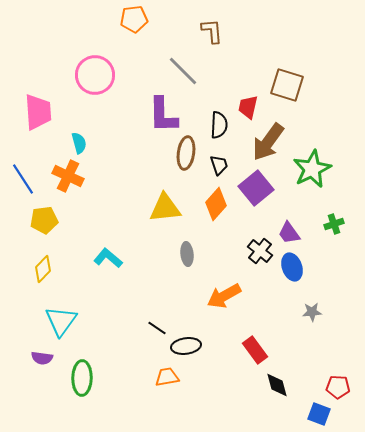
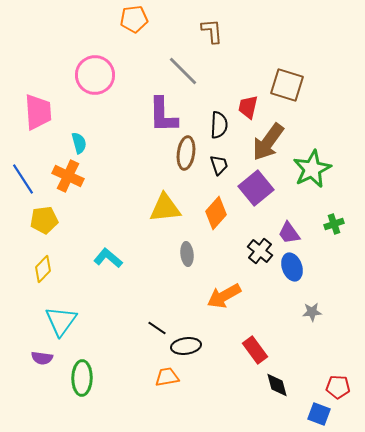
orange diamond: moved 9 px down
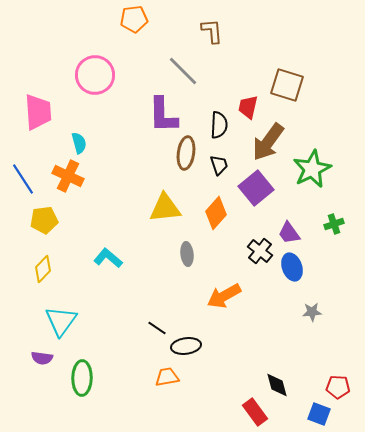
red rectangle: moved 62 px down
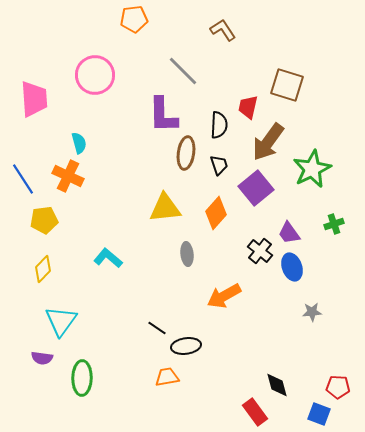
brown L-shape: moved 11 px right, 1 px up; rotated 28 degrees counterclockwise
pink trapezoid: moved 4 px left, 13 px up
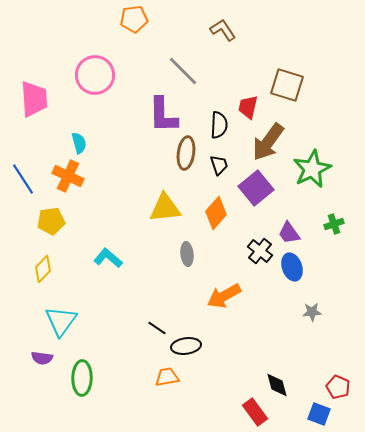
yellow pentagon: moved 7 px right, 1 px down
red pentagon: rotated 20 degrees clockwise
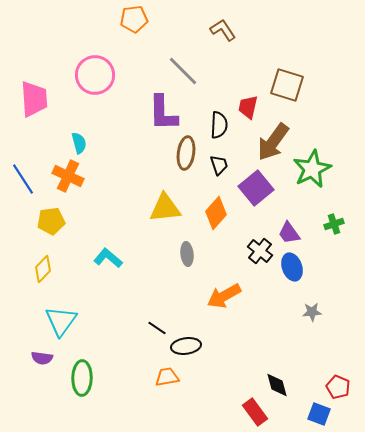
purple L-shape: moved 2 px up
brown arrow: moved 5 px right
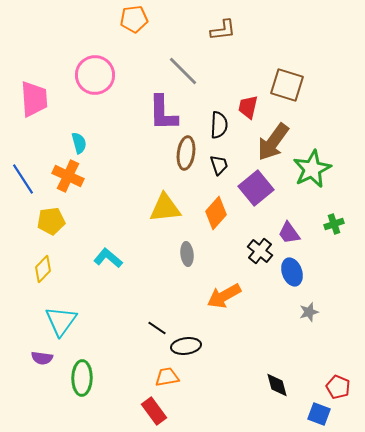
brown L-shape: rotated 116 degrees clockwise
blue ellipse: moved 5 px down
gray star: moved 3 px left; rotated 12 degrees counterclockwise
red rectangle: moved 101 px left, 1 px up
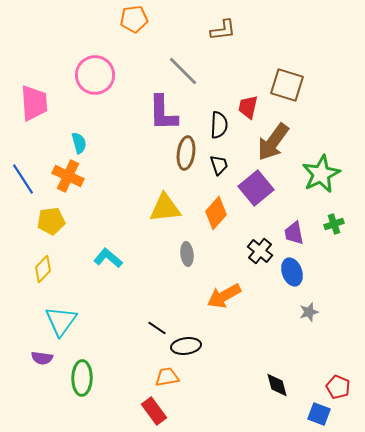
pink trapezoid: moved 4 px down
green star: moved 9 px right, 5 px down
purple trapezoid: moved 5 px right; rotated 25 degrees clockwise
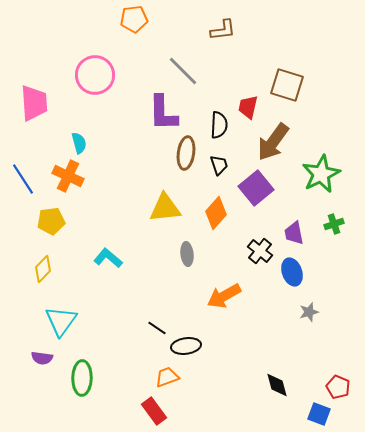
orange trapezoid: rotated 10 degrees counterclockwise
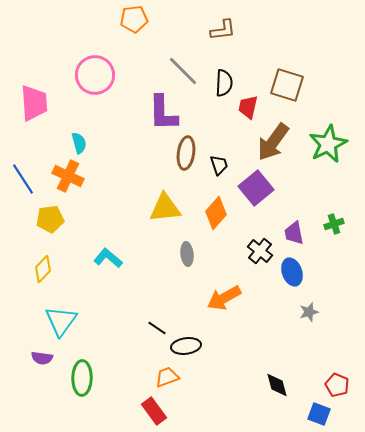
black semicircle: moved 5 px right, 42 px up
green star: moved 7 px right, 30 px up
yellow pentagon: moved 1 px left, 2 px up
orange arrow: moved 2 px down
red pentagon: moved 1 px left, 2 px up
